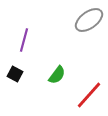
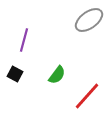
red line: moved 2 px left, 1 px down
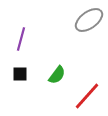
purple line: moved 3 px left, 1 px up
black square: moved 5 px right; rotated 28 degrees counterclockwise
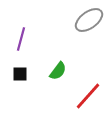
green semicircle: moved 1 px right, 4 px up
red line: moved 1 px right
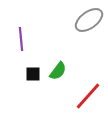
purple line: rotated 20 degrees counterclockwise
black square: moved 13 px right
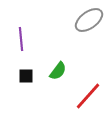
black square: moved 7 px left, 2 px down
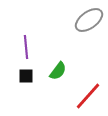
purple line: moved 5 px right, 8 px down
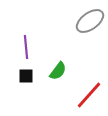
gray ellipse: moved 1 px right, 1 px down
red line: moved 1 px right, 1 px up
